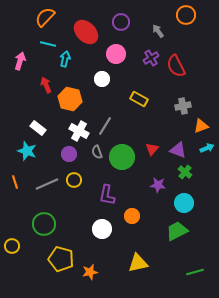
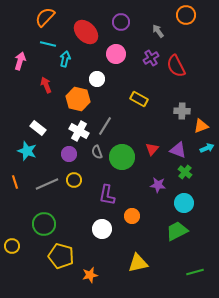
white circle at (102, 79): moved 5 px left
orange hexagon at (70, 99): moved 8 px right
gray cross at (183, 106): moved 1 px left, 5 px down; rotated 14 degrees clockwise
yellow pentagon at (61, 259): moved 3 px up
orange star at (90, 272): moved 3 px down
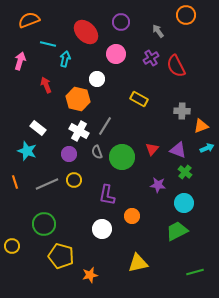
orange semicircle at (45, 17): moved 16 px left, 3 px down; rotated 25 degrees clockwise
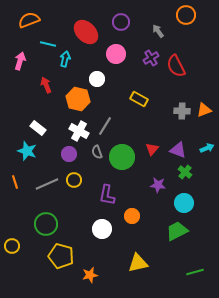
orange triangle at (201, 126): moved 3 px right, 16 px up
green circle at (44, 224): moved 2 px right
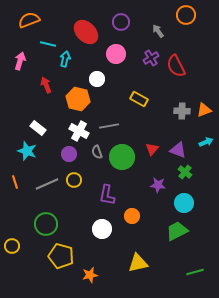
gray line at (105, 126): moved 4 px right; rotated 48 degrees clockwise
cyan arrow at (207, 148): moved 1 px left, 6 px up
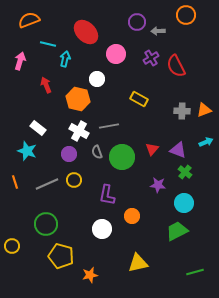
purple circle at (121, 22): moved 16 px right
gray arrow at (158, 31): rotated 56 degrees counterclockwise
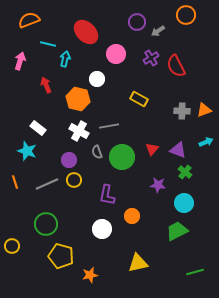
gray arrow at (158, 31): rotated 32 degrees counterclockwise
purple circle at (69, 154): moved 6 px down
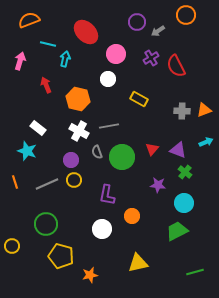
white circle at (97, 79): moved 11 px right
purple circle at (69, 160): moved 2 px right
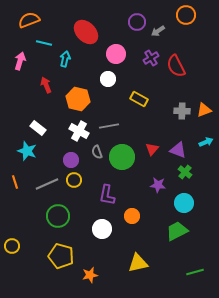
cyan line at (48, 44): moved 4 px left, 1 px up
green circle at (46, 224): moved 12 px right, 8 px up
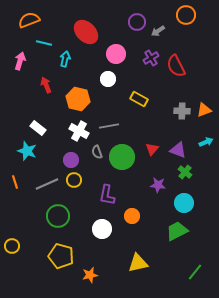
green line at (195, 272): rotated 36 degrees counterclockwise
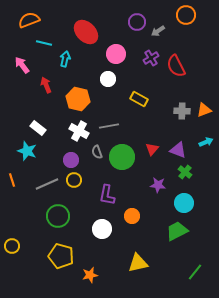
pink arrow at (20, 61): moved 2 px right, 4 px down; rotated 54 degrees counterclockwise
orange line at (15, 182): moved 3 px left, 2 px up
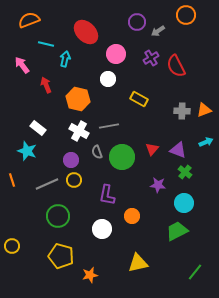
cyan line at (44, 43): moved 2 px right, 1 px down
